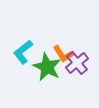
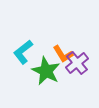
green star: moved 1 px left, 4 px down
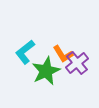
cyan L-shape: moved 2 px right
green star: rotated 20 degrees clockwise
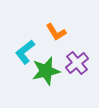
orange L-shape: moved 7 px left, 22 px up
green star: rotated 12 degrees clockwise
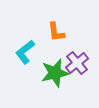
orange L-shape: rotated 25 degrees clockwise
green star: moved 9 px right, 2 px down
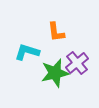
cyan L-shape: moved 2 px right; rotated 55 degrees clockwise
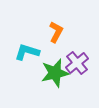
orange L-shape: rotated 145 degrees counterclockwise
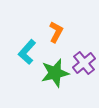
cyan L-shape: rotated 65 degrees counterclockwise
purple cross: moved 7 px right
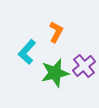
purple cross: moved 3 px down
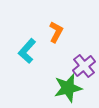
cyan L-shape: moved 1 px up
green star: moved 13 px right, 15 px down
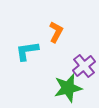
cyan L-shape: rotated 40 degrees clockwise
